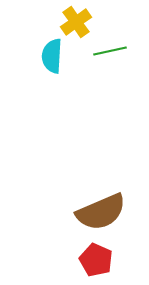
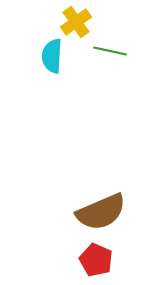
green line: rotated 24 degrees clockwise
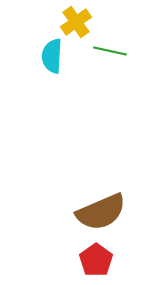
red pentagon: rotated 12 degrees clockwise
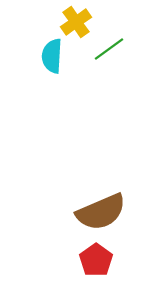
green line: moved 1 px left, 2 px up; rotated 48 degrees counterclockwise
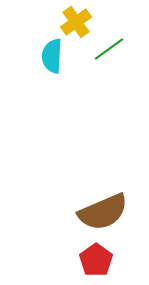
brown semicircle: moved 2 px right
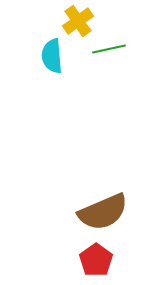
yellow cross: moved 2 px right, 1 px up
green line: rotated 24 degrees clockwise
cyan semicircle: rotated 8 degrees counterclockwise
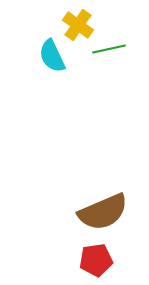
yellow cross: moved 4 px down; rotated 20 degrees counterclockwise
cyan semicircle: rotated 20 degrees counterclockwise
red pentagon: rotated 28 degrees clockwise
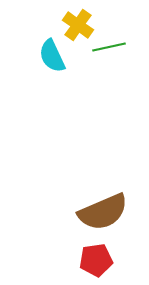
green line: moved 2 px up
